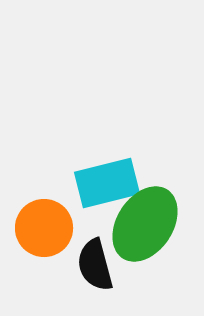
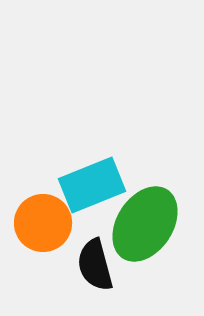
cyan rectangle: moved 15 px left, 2 px down; rotated 8 degrees counterclockwise
orange circle: moved 1 px left, 5 px up
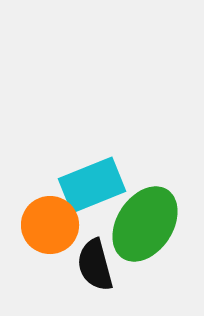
orange circle: moved 7 px right, 2 px down
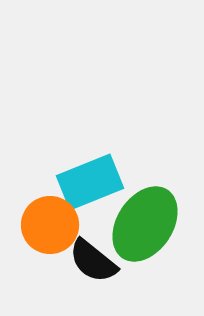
cyan rectangle: moved 2 px left, 3 px up
black semicircle: moved 2 px left, 4 px up; rotated 36 degrees counterclockwise
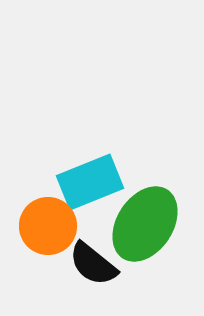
orange circle: moved 2 px left, 1 px down
black semicircle: moved 3 px down
